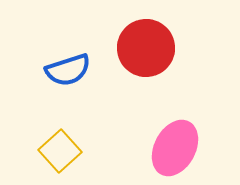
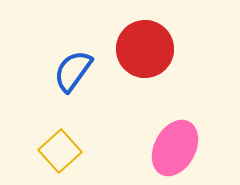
red circle: moved 1 px left, 1 px down
blue semicircle: moved 5 px right, 1 px down; rotated 144 degrees clockwise
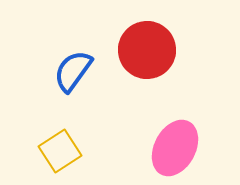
red circle: moved 2 px right, 1 px down
yellow square: rotated 9 degrees clockwise
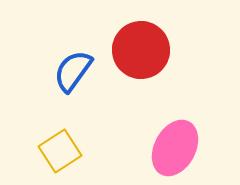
red circle: moved 6 px left
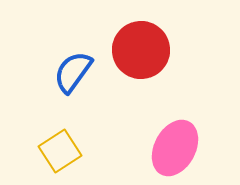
blue semicircle: moved 1 px down
